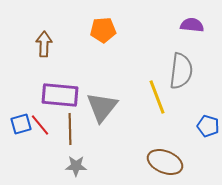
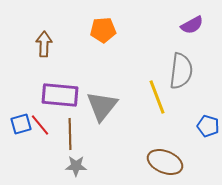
purple semicircle: rotated 145 degrees clockwise
gray triangle: moved 1 px up
brown line: moved 5 px down
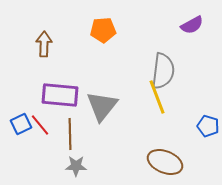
gray semicircle: moved 18 px left
blue square: rotated 10 degrees counterclockwise
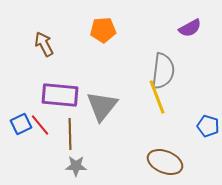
purple semicircle: moved 2 px left, 3 px down
brown arrow: rotated 30 degrees counterclockwise
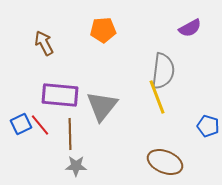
brown arrow: moved 1 px up
